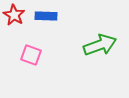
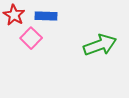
pink square: moved 17 px up; rotated 25 degrees clockwise
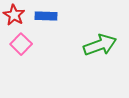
pink square: moved 10 px left, 6 px down
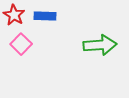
blue rectangle: moved 1 px left
green arrow: rotated 16 degrees clockwise
